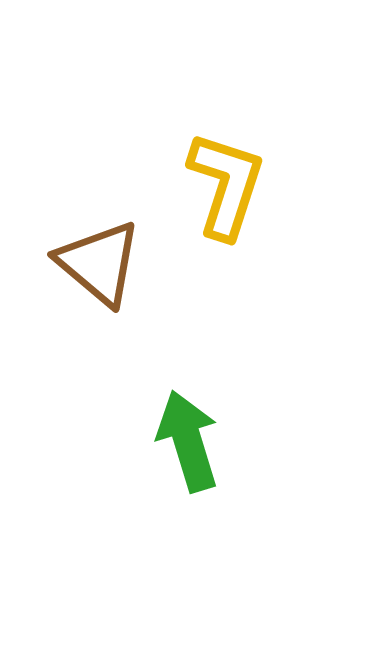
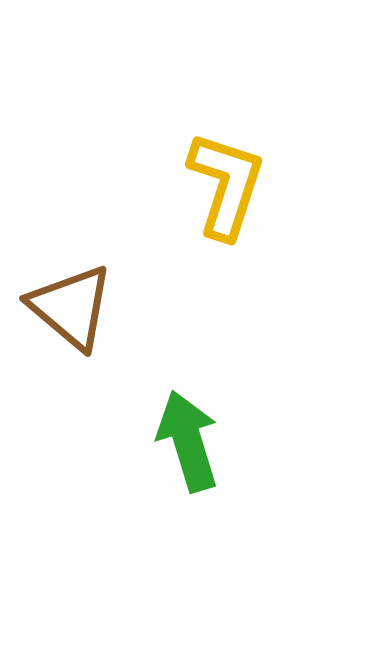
brown triangle: moved 28 px left, 44 px down
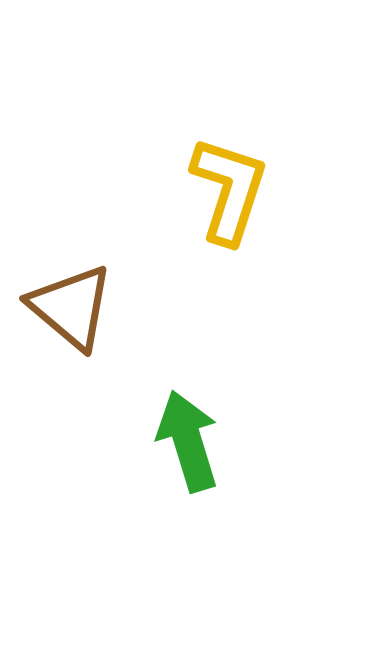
yellow L-shape: moved 3 px right, 5 px down
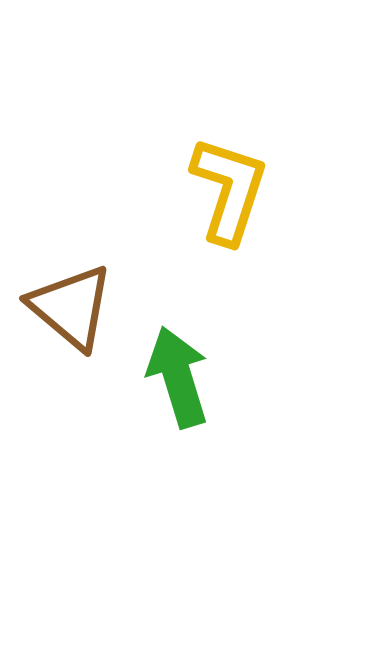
green arrow: moved 10 px left, 64 px up
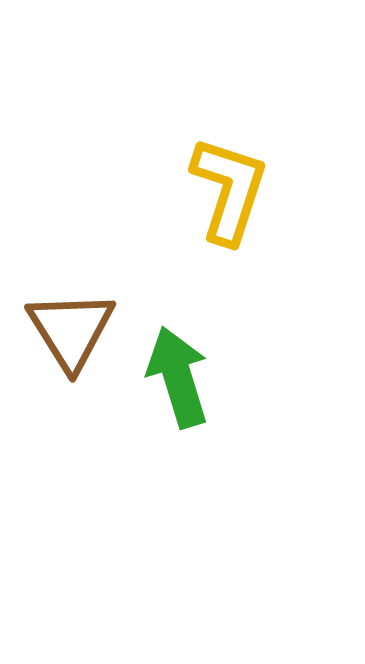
brown triangle: moved 23 px down; rotated 18 degrees clockwise
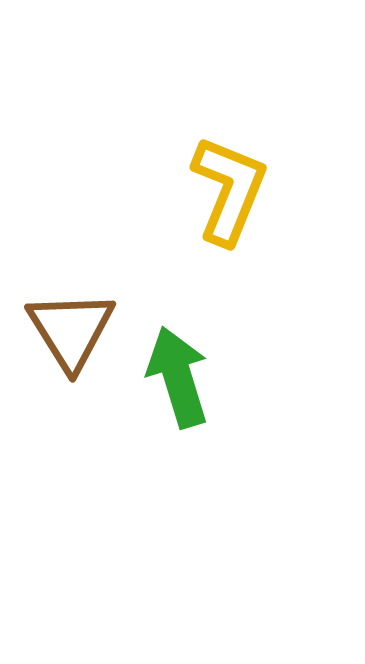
yellow L-shape: rotated 4 degrees clockwise
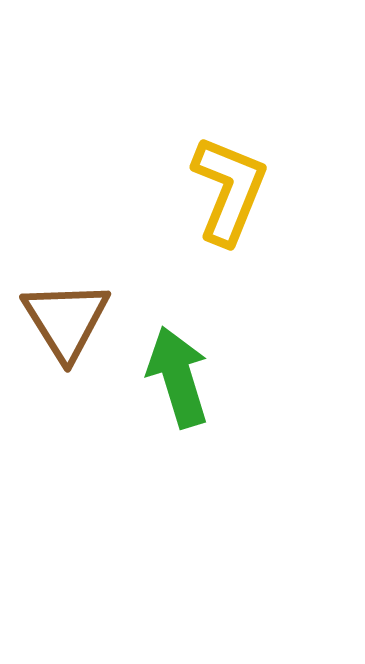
brown triangle: moved 5 px left, 10 px up
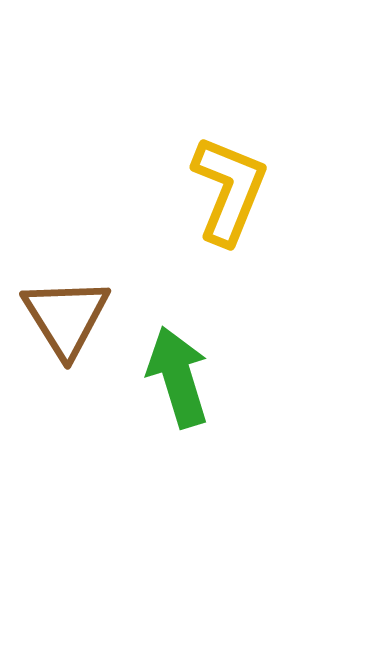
brown triangle: moved 3 px up
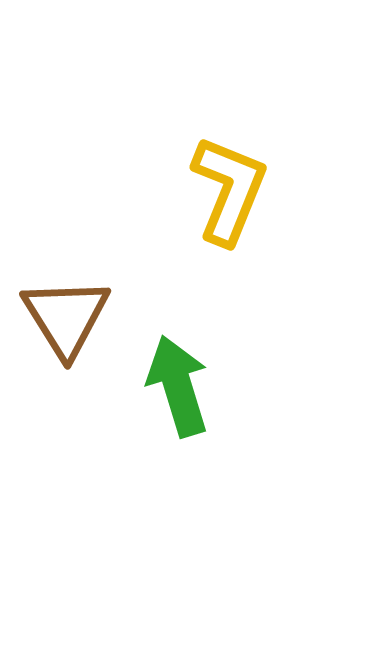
green arrow: moved 9 px down
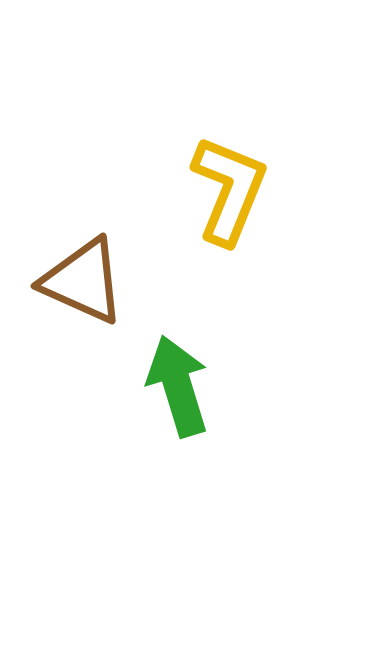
brown triangle: moved 17 px right, 36 px up; rotated 34 degrees counterclockwise
